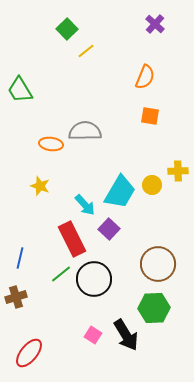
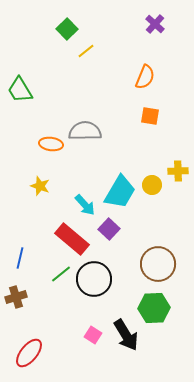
red rectangle: rotated 24 degrees counterclockwise
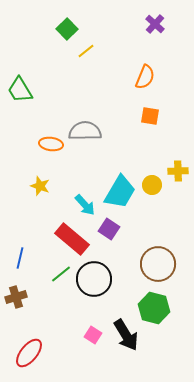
purple square: rotated 10 degrees counterclockwise
green hexagon: rotated 16 degrees clockwise
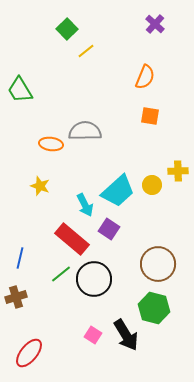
cyan trapezoid: moved 2 px left, 1 px up; rotated 18 degrees clockwise
cyan arrow: rotated 15 degrees clockwise
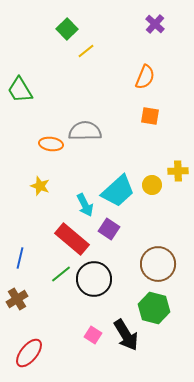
brown cross: moved 1 px right, 2 px down; rotated 15 degrees counterclockwise
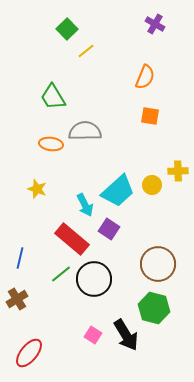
purple cross: rotated 12 degrees counterclockwise
green trapezoid: moved 33 px right, 7 px down
yellow star: moved 3 px left, 3 px down
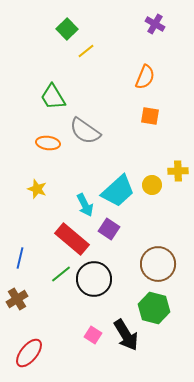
gray semicircle: rotated 144 degrees counterclockwise
orange ellipse: moved 3 px left, 1 px up
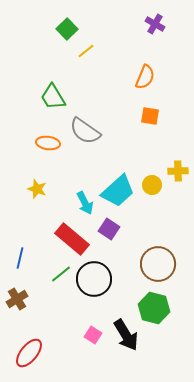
cyan arrow: moved 2 px up
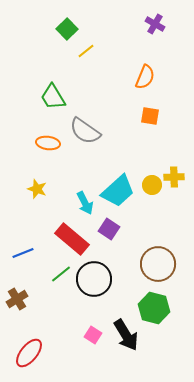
yellow cross: moved 4 px left, 6 px down
blue line: moved 3 px right, 5 px up; rotated 55 degrees clockwise
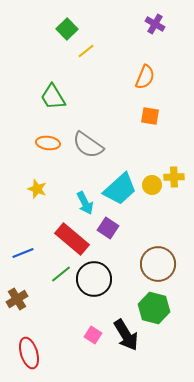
gray semicircle: moved 3 px right, 14 px down
cyan trapezoid: moved 2 px right, 2 px up
purple square: moved 1 px left, 1 px up
red ellipse: rotated 56 degrees counterclockwise
